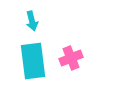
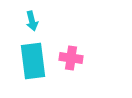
pink cross: rotated 30 degrees clockwise
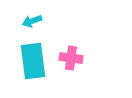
cyan arrow: rotated 84 degrees clockwise
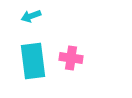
cyan arrow: moved 1 px left, 5 px up
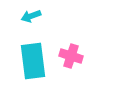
pink cross: moved 2 px up; rotated 10 degrees clockwise
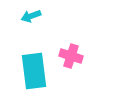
cyan rectangle: moved 1 px right, 10 px down
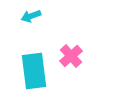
pink cross: rotated 30 degrees clockwise
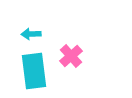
cyan arrow: moved 18 px down; rotated 18 degrees clockwise
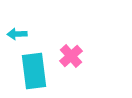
cyan arrow: moved 14 px left
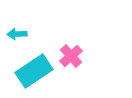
cyan rectangle: rotated 63 degrees clockwise
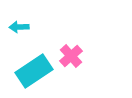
cyan arrow: moved 2 px right, 7 px up
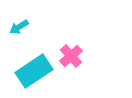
cyan arrow: rotated 30 degrees counterclockwise
